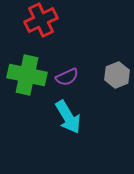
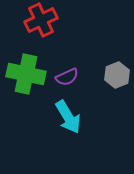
green cross: moved 1 px left, 1 px up
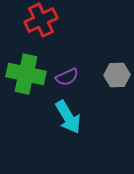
gray hexagon: rotated 20 degrees clockwise
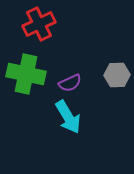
red cross: moved 2 px left, 4 px down
purple semicircle: moved 3 px right, 6 px down
